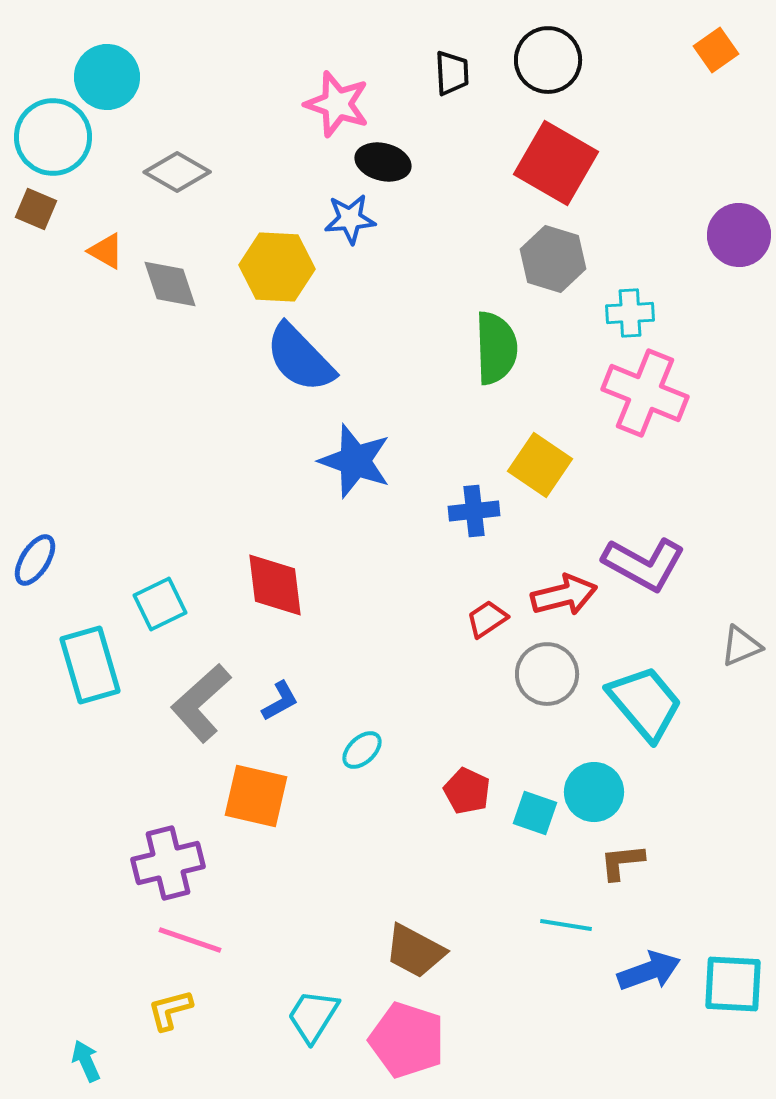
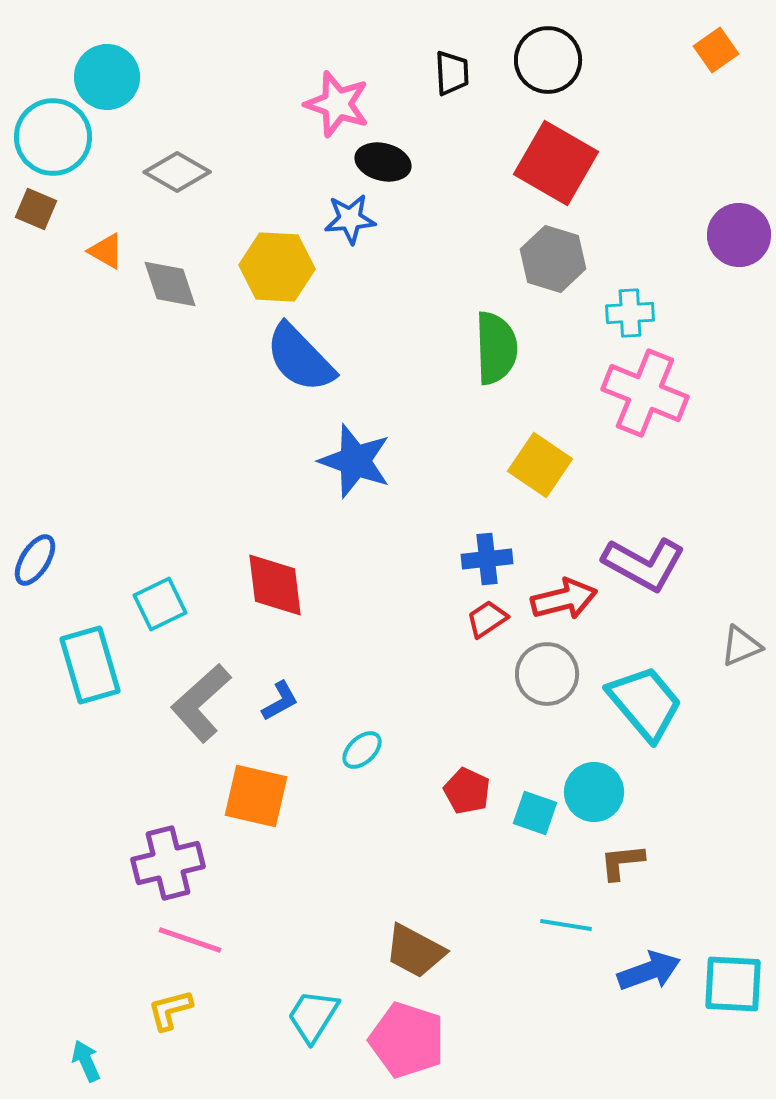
blue cross at (474, 511): moved 13 px right, 48 px down
red arrow at (564, 595): moved 4 px down
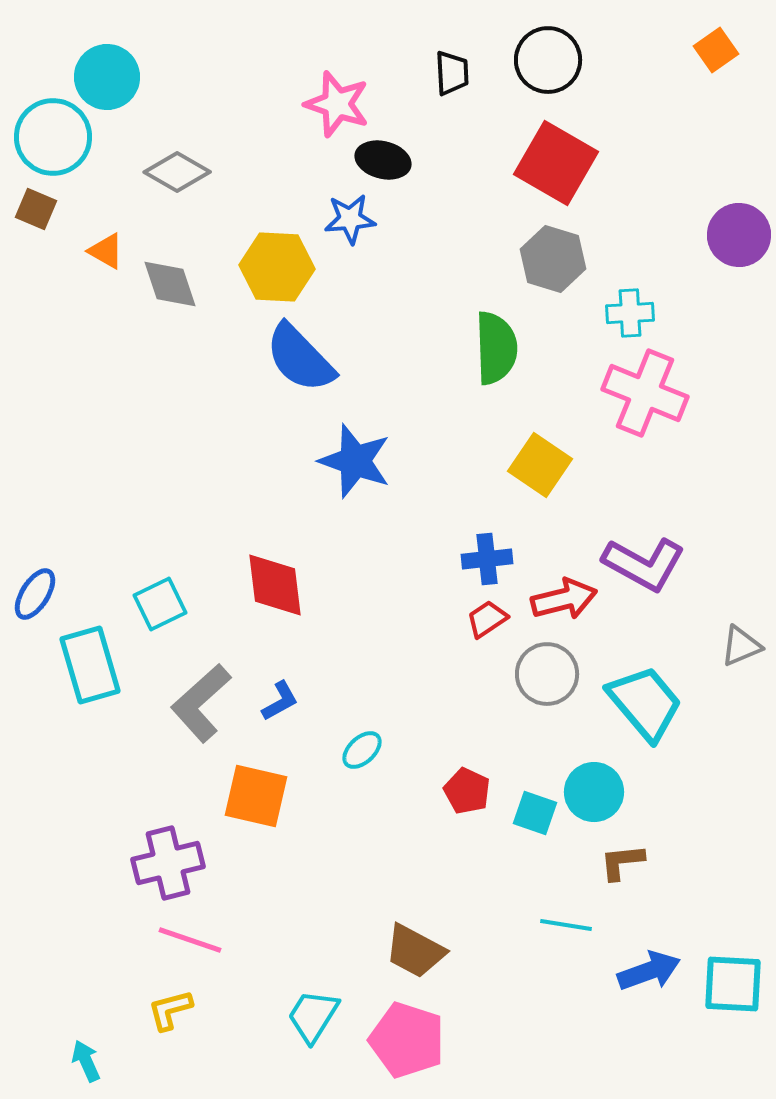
black ellipse at (383, 162): moved 2 px up
blue ellipse at (35, 560): moved 34 px down
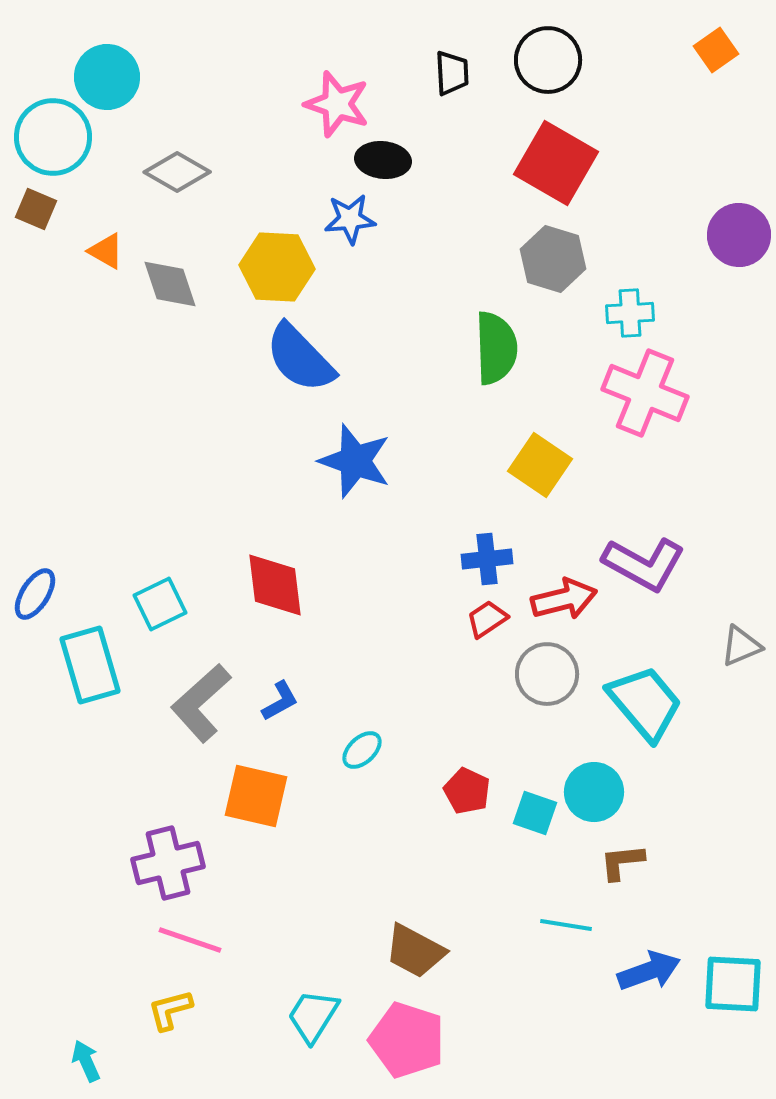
black ellipse at (383, 160): rotated 8 degrees counterclockwise
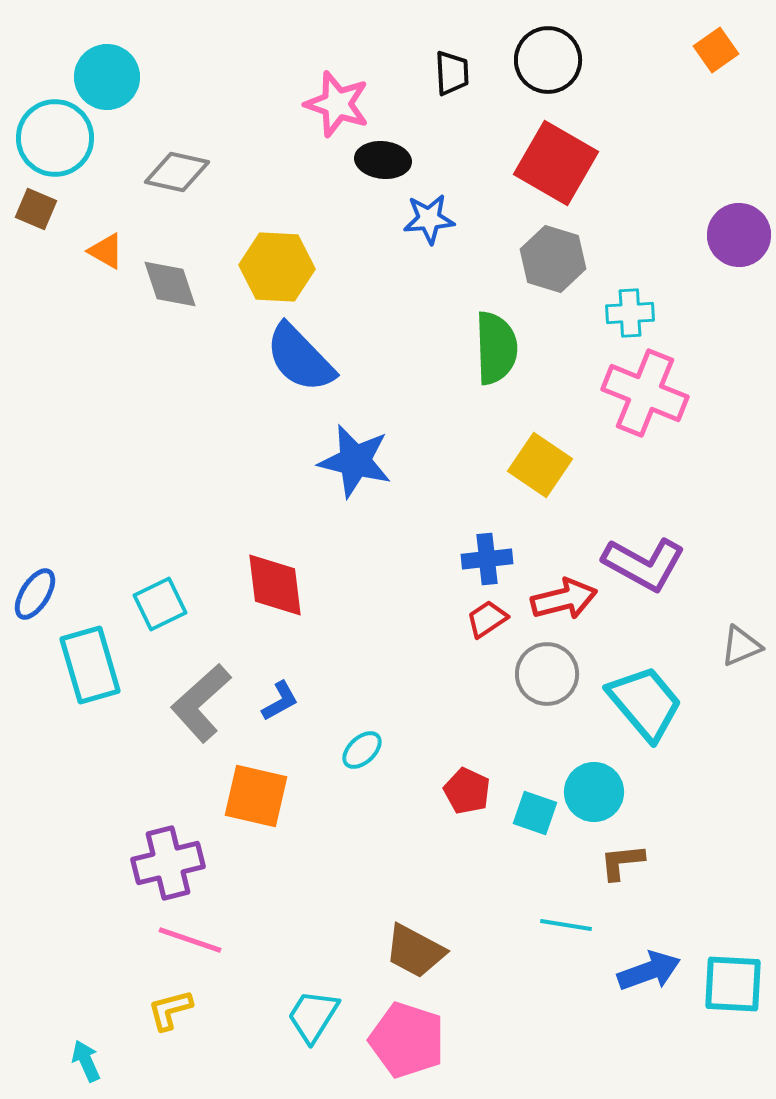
cyan circle at (53, 137): moved 2 px right, 1 px down
gray diamond at (177, 172): rotated 18 degrees counterclockwise
blue star at (350, 219): moved 79 px right
blue star at (355, 461): rotated 6 degrees counterclockwise
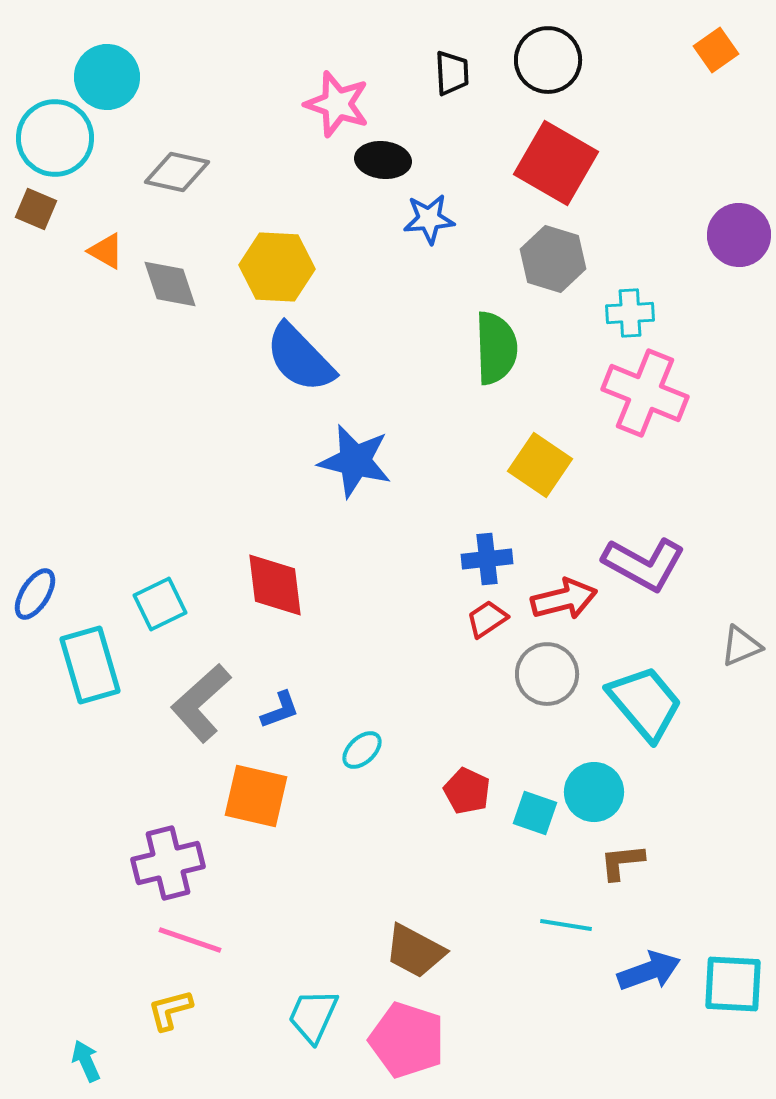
blue L-shape at (280, 701): moved 9 px down; rotated 9 degrees clockwise
cyan trapezoid at (313, 1016): rotated 8 degrees counterclockwise
